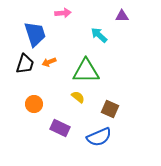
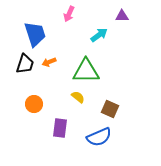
pink arrow: moved 6 px right, 1 px down; rotated 119 degrees clockwise
cyan arrow: rotated 102 degrees clockwise
purple rectangle: rotated 72 degrees clockwise
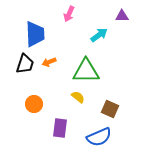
blue trapezoid: rotated 16 degrees clockwise
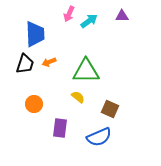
cyan arrow: moved 10 px left, 14 px up
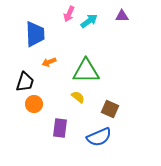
black trapezoid: moved 18 px down
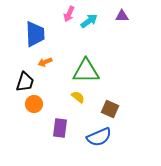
orange arrow: moved 4 px left
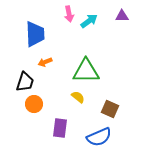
pink arrow: rotated 35 degrees counterclockwise
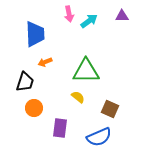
orange circle: moved 4 px down
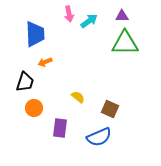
green triangle: moved 39 px right, 28 px up
